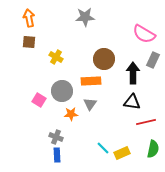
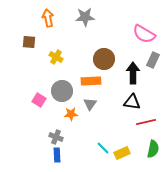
orange arrow: moved 19 px right
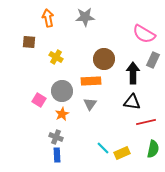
orange star: moved 9 px left; rotated 24 degrees counterclockwise
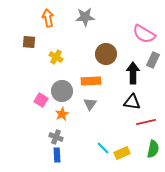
brown circle: moved 2 px right, 5 px up
pink square: moved 2 px right
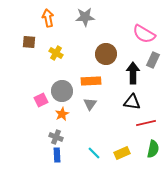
yellow cross: moved 4 px up
pink square: rotated 32 degrees clockwise
red line: moved 1 px down
cyan line: moved 9 px left, 5 px down
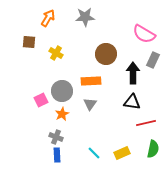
orange arrow: rotated 42 degrees clockwise
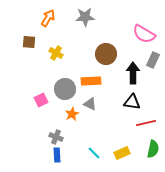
gray circle: moved 3 px right, 2 px up
gray triangle: rotated 40 degrees counterclockwise
orange star: moved 10 px right
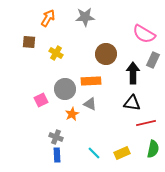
black triangle: moved 1 px down
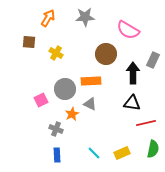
pink semicircle: moved 16 px left, 4 px up
gray cross: moved 8 px up
